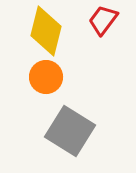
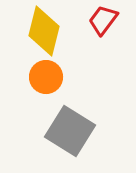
yellow diamond: moved 2 px left
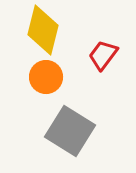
red trapezoid: moved 35 px down
yellow diamond: moved 1 px left, 1 px up
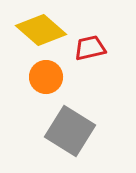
yellow diamond: moved 2 px left; rotated 63 degrees counterclockwise
red trapezoid: moved 13 px left, 7 px up; rotated 40 degrees clockwise
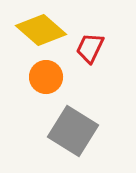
red trapezoid: rotated 52 degrees counterclockwise
gray square: moved 3 px right
